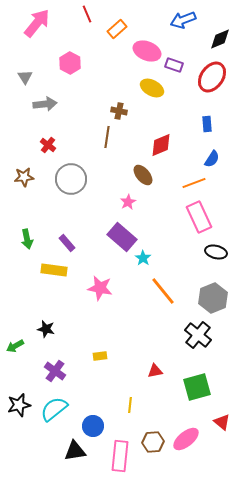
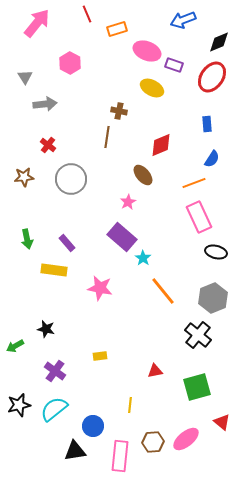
orange rectangle at (117, 29): rotated 24 degrees clockwise
black diamond at (220, 39): moved 1 px left, 3 px down
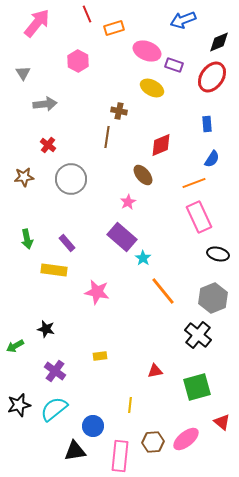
orange rectangle at (117, 29): moved 3 px left, 1 px up
pink hexagon at (70, 63): moved 8 px right, 2 px up
gray triangle at (25, 77): moved 2 px left, 4 px up
black ellipse at (216, 252): moved 2 px right, 2 px down
pink star at (100, 288): moved 3 px left, 4 px down
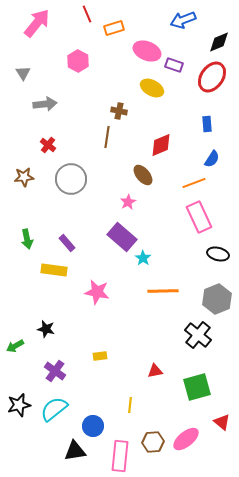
orange line at (163, 291): rotated 52 degrees counterclockwise
gray hexagon at (213, 298): moved 4 px right, 1 px down
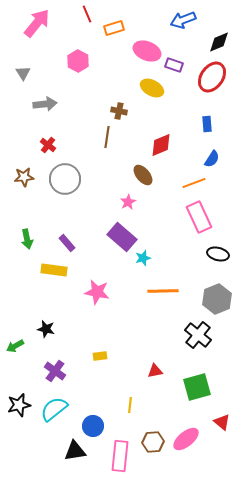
gray circle at (71, 179): moved 6 px left
cyan star at (143, 258): rotated 21 degrees clockwise
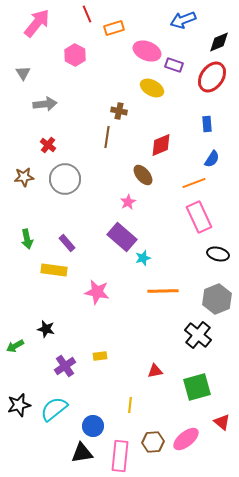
pink hexagon at (78, 61): moved 3 px left, 6 px up
purple cross at (55, 371): moved 10 px right, 5 px up; rotated 20 degrees clockwise
black triangle at (75, 451): moved 7 px right, 2 px down
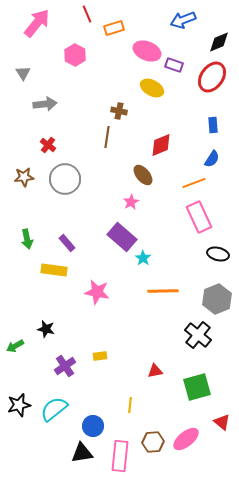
blue rectangle at (207, 124): moved 6 px right, 1 px down
pink star at (128, 202): moved 3 px right
cyan star at (143, 258): rotated 21 degrees counterclockwise
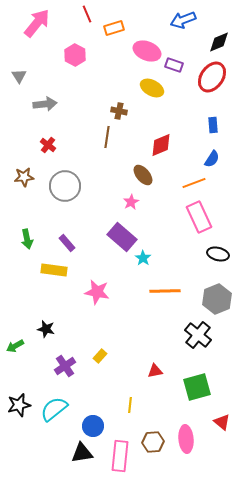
gray triangle at (23, 73): moved 4 px left, 3 px down
gray circle at (65, 179): moved 7 px down
orange line at (163, 291): moved 2 px right
yellow rectangle at (100, 356): rotated 40 degrees counterclockwise
pink ellipse at (186, 439): rotated 56 degrees counterclockwise
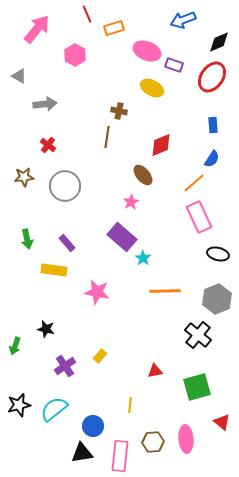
pink arrow at (37, 23): moved 6 px down
gray triangle at (19, 76): rotated 28 degrees counterclockwise
orange line at (194, 183): rotated 20 degrees counterclockwise
green arrow at (15, 346): rotated 42 degrees counterclockwise
